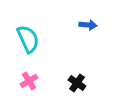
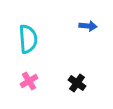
blue arrow: moved 1 px down
cyan semicircle: rotated 20 degrees clockwise
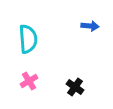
blue arrow: moved 2 px right
black cross: moved 2 px left, 4 px down
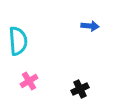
cyan semicircle: moved 10 px left, 2 px down
black cross: moved 5 px right, 2 px down; rotated 30 degrees clockwise
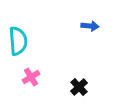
pink cross: moved 2 px right, 4 px up
black cross: moved 1 px left, 2 px up; rotated 18 degrees counterclockwise
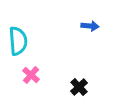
pink cross: moved 2 px up; rotated 18 degrees counterclockwise
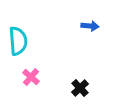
pink cross: moved 2 px down
black cross: moved 1 px right, 1 px down
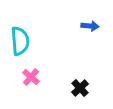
cyan semicircle: moved 2 px right
